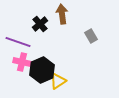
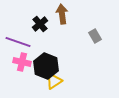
gray rectangle: moved 4 px right
black hexagon: moved 4 px right, 4 px up; rotated 15 degrees counterclockwise
yellow triangle: moved 4 px left
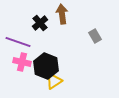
black cross: moved 1 px up
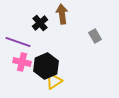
black hexagon: rotated 15 degrees clockwise
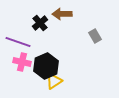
brown arrow: rotated 84 degrees counterclockwise
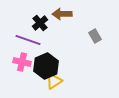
purple line: moved 10 px right, 2 px up
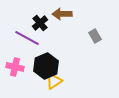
purple line: moved 1 px left, 2 px up; rotated 10 degrees clockwise
pink cross: moved 7 px left, 5 px down
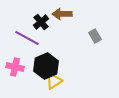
black cross: moved 1 px right, 1 px up
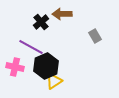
purple line: moved 4 px right, 9 px down
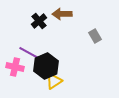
black cross: moved 2 px left, 1 px up
purple line: moved 7 px down
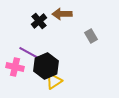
gray rectangle: moved 4 px left
